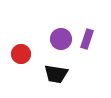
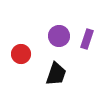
purple circle: moved 2 px left, 3 px up
black trapezoid: rotated 80 degrees counterclockwise
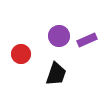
purple rectangle: moved 1 px down; rotated 48 degrees clockwise
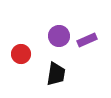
black trapezoid: rotated 10 degrees counterclockwise
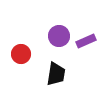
purple rectangle: moved 1 px left, 1 px down
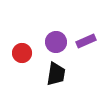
purple circle: moved 3 px left, 6 px down
red circle: moved 1 px right, 1 px up
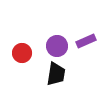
purple circle: moved 1 px right, 4 px down
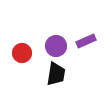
purple circle: moved 1 px left
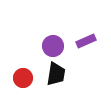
purple circle: moved 3 px left
red circle: moved 1 px right, 25 px down
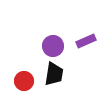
black trapezoid: moved 2 px left
red circle: moved 1 px right, 3 px down
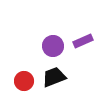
purple rectangle: moved 3 px left
black trapezoid: moved 3 px down; rotated 120 degrees counterclockwise
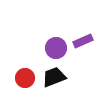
purple circle: moved 3 px right, 2 px down
red circle: moved 1 px right, 3 px up
